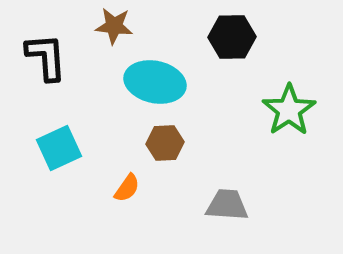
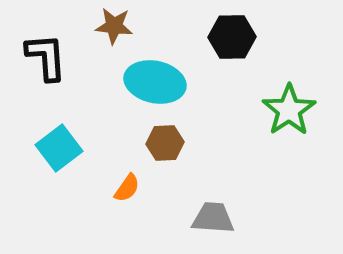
cyan square: rotated 12 degrees counterclockwise
gray trapezoid: moved 14 px left, 13 px down
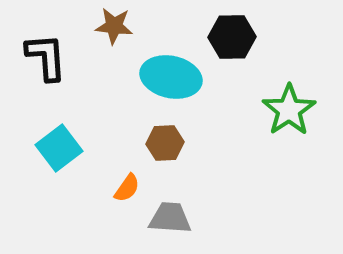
cyan ellipse: moved 16 px right, 5 px up
gray trapezoid: moved 43 px left
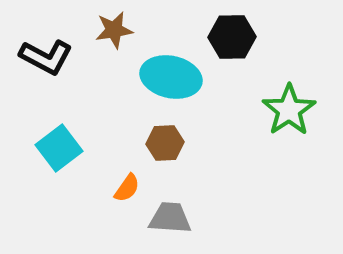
brown star: moved 4 px down; rotated 15 degrees counterclockwise
black L-shape: rotated 122 degrees clockwise
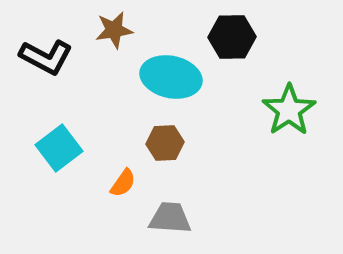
orange semicircle: moved 4 px left, 5 px up
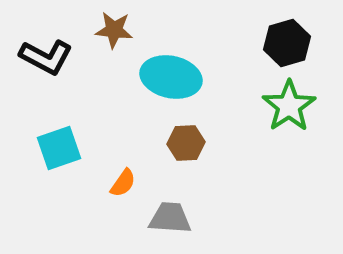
brown star: rotated 15 degrees clockwise
black hexagon: moved 55 px right, 6 px down; rotated 15 degrees counterclockwise
green star: moved 4 px up
brown hexagon: moved 21 px right
cyan square: rotated 18 degrees clockwise
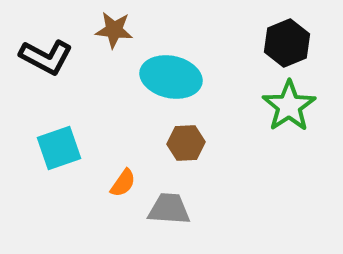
black hexagon: rotated 6 degrees counterclockwise
gray trapezoid: moved 1 px left, 9 px up
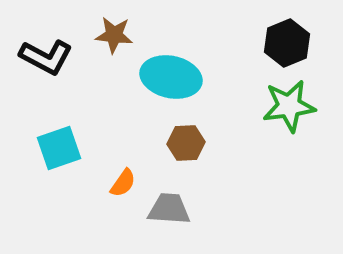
brown star: moved 5 px down
green star: rotated 26 degrees clockwise
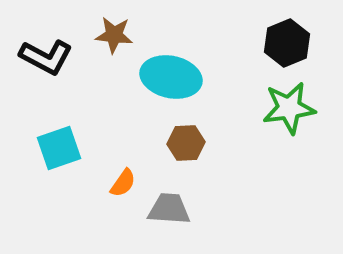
green star: moved 2 px down
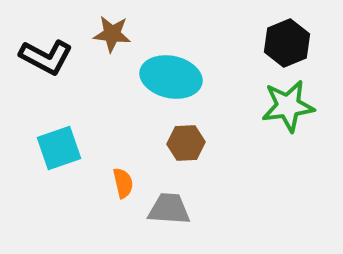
brown star: moved 2 px left, 1 px up
green star: moved 1 px left, 2 px up
orange semicircle: rotated 48 degrees counterclockwise
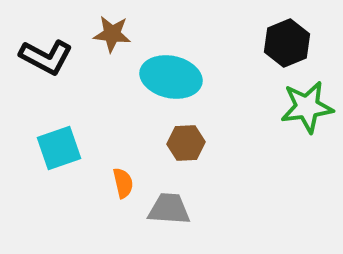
green star: moved 19 px right, 1 px down
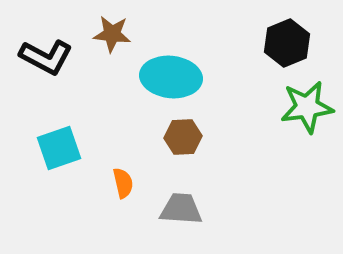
cyan ellipse: rotated 6 degrees counterclockwise
brown hexagon: moved 3 px left, 6 px up
gray trapezoid: moved 12 px right
